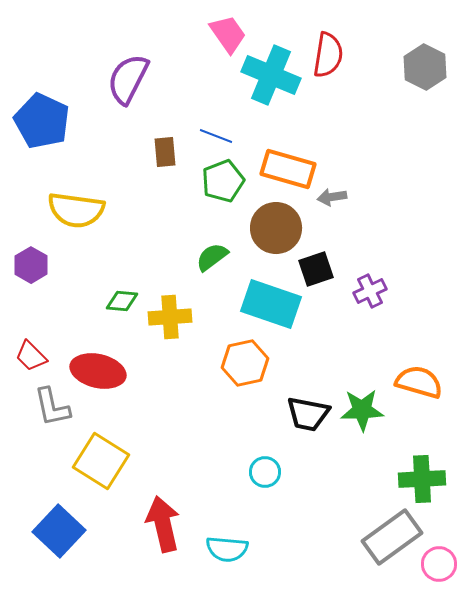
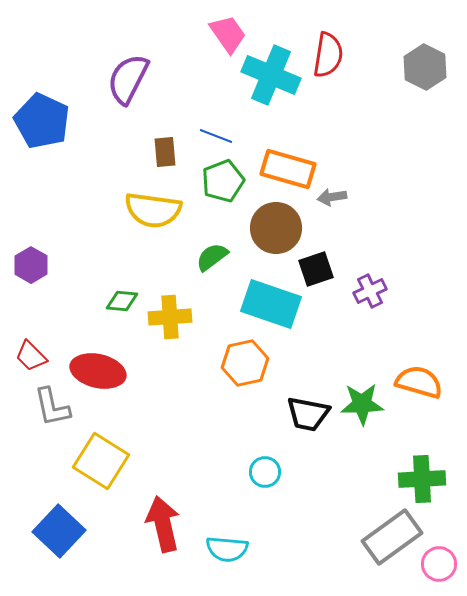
yellow semicircle: moved 77 px right
green star: moved 6 px up
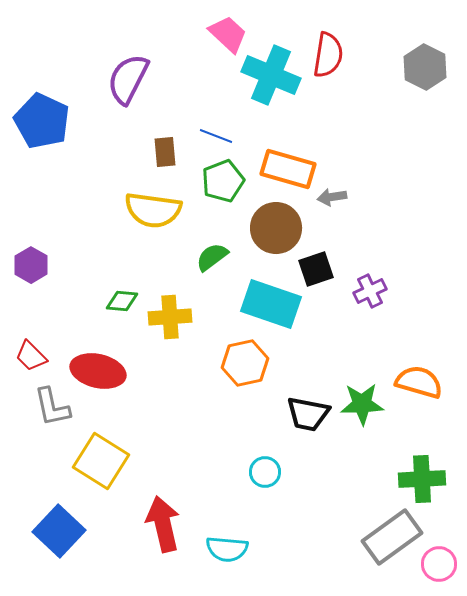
pink trapezoid: rotated 12 degrees counterclockwise
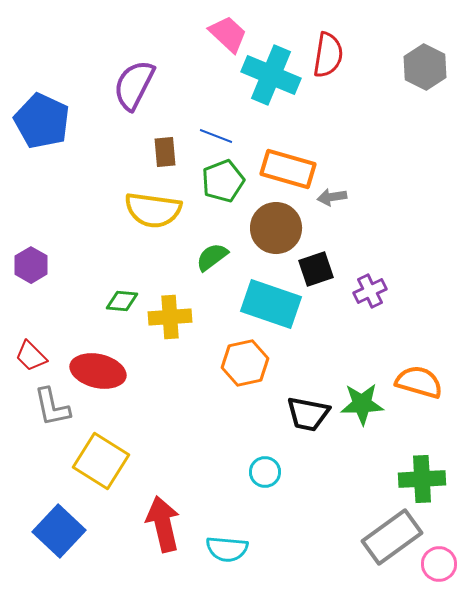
purple semicircle: moved 6 px right, 6 px down
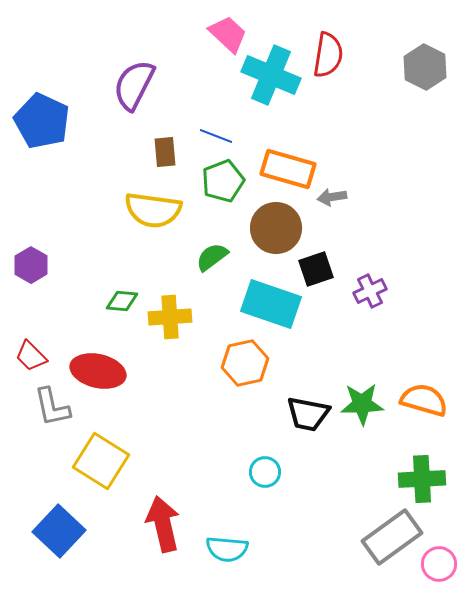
orange semicircle: moved 5 px right, 18 px down
